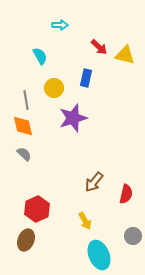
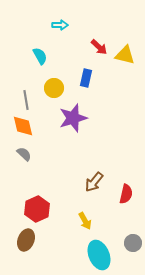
gray circle: moved 7 px down
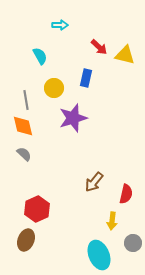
yellow arrow: moved 27 px right; rotated 36 degrees clockwise
